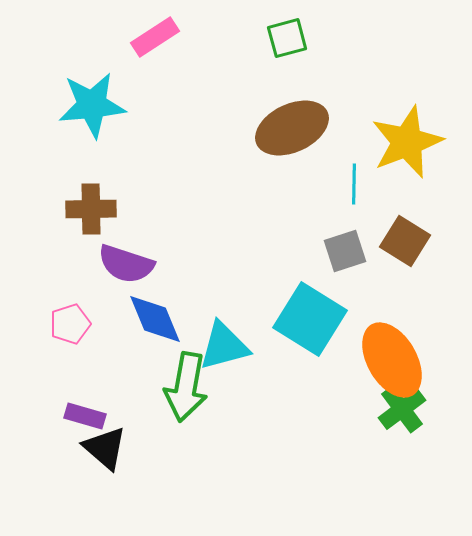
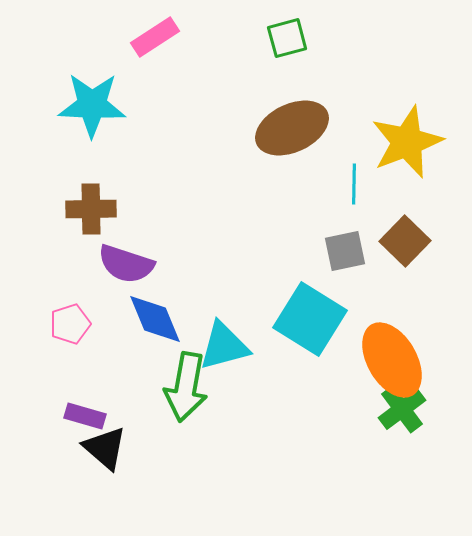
cyan star: rotated 8 degrees clockwise
brown square: rotated 12 degrees clockwise
gray square: rotated 6 degrees clockwise
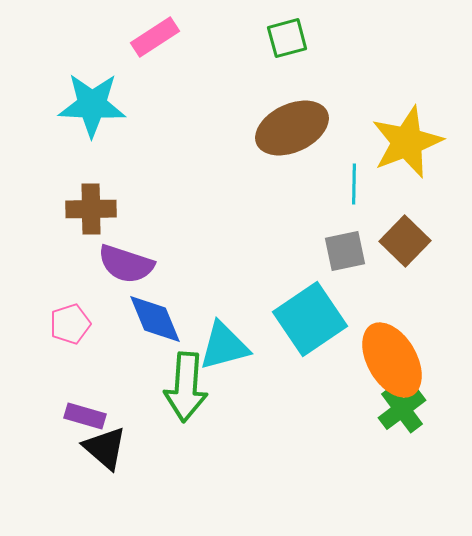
cyan square: rotated 24 degrees clockwise
green arrow: rotated 6 degrees counterclockwise
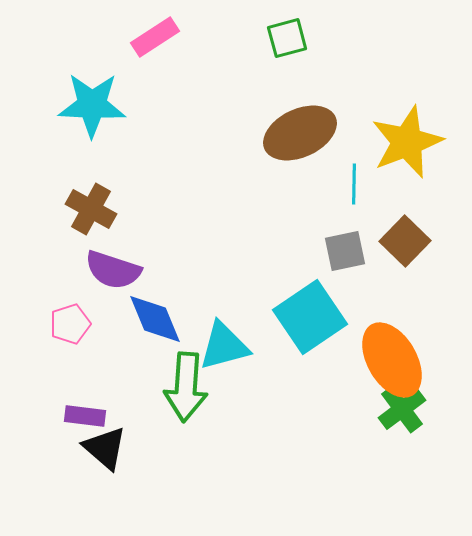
brown ellipse: moved 8 px right, 5 px down
brown cross: rotated 30 degrees clockwise
purple semicircle: moved 13 px left, 6 px down
cyan square: moved 2 px up
purple rectangle: rotated 9 degrees counterclockwise
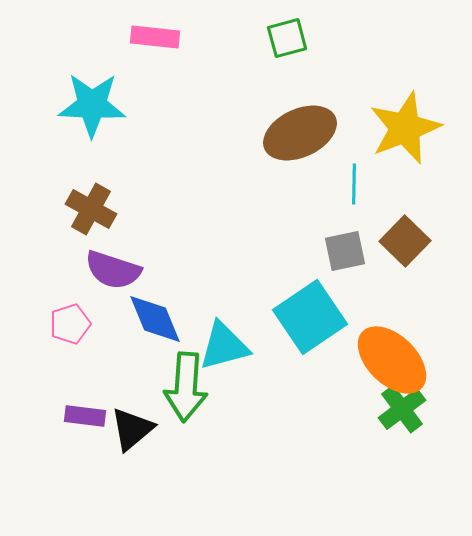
pink rectangle: rotated 39 degrees clockwise
yellow star: moved 2 px left, 14 px up
orange ellipse: rotated 16 degrees counterclockwise
black triangle: moved 27 px right, 19 px up; rotated 39 degrees clockwise
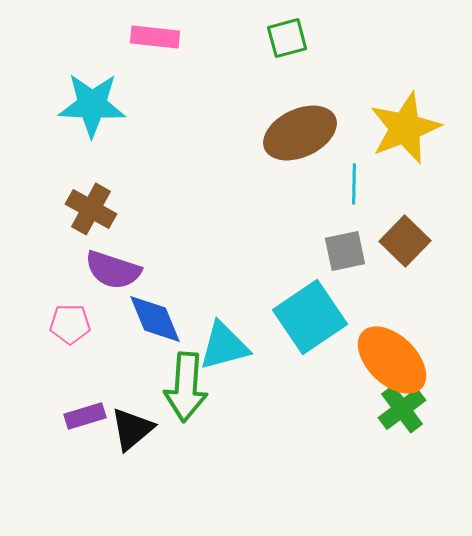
pink pentagon: rotated 18 degrees clockwise
purple rectangle: rotated 24 degrees counterclockwise
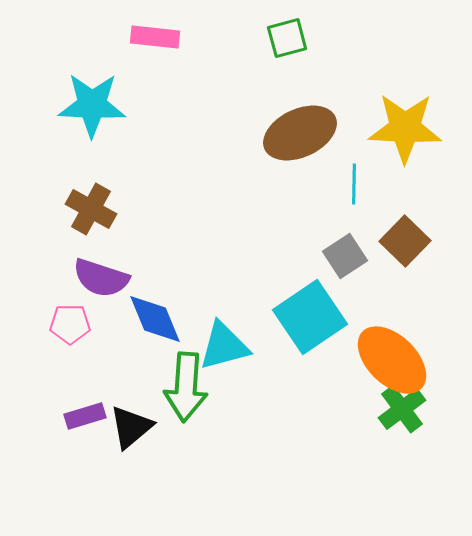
yellow star: rotated 24 degrees clockwise
gray square: moved 5 px down; rotated 21 degrees counterclockwise
purple semicircle: moved 12 px left, 8 px down
black triangle: moved 1 px left, 2 px up
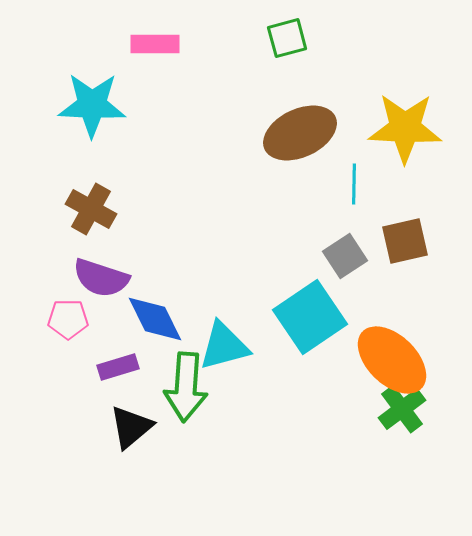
pink rectangle: moved 7 px down; rotated 6 degrees counterclockwise
brown square: rotated 33 degrees clockwise
blue diamond: rotated 4 degrees counterclockwise
pink pentagon: moved 2 px left, 5 px up
purple rectangle: moved 33 px right, 49 px up
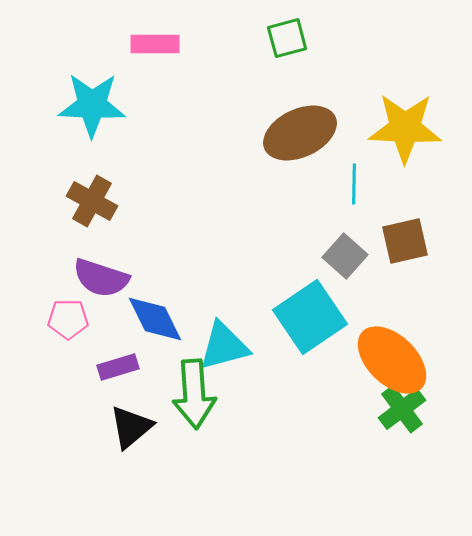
brown cross: moved 1 px right, 8 px up
gray square: rotated 15 degrees counterclockwise
green arrow: moved 8 px right, 7 px down; rotated 8 degrees counterclockwise
